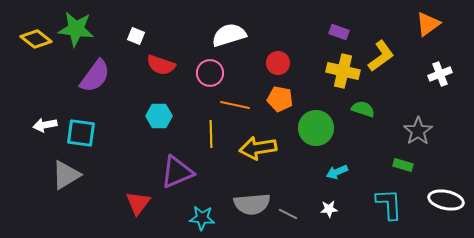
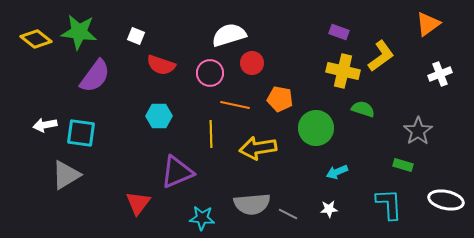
green star: moved 3 px right, 3 px down
red circle: moved 26 px left
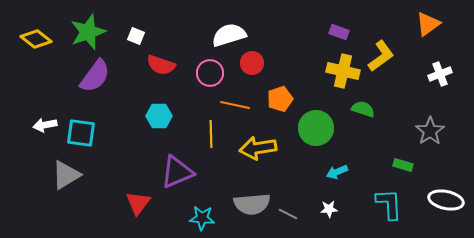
green star: moved 9 px right; rotated 27 degrees counterclockwise
orange pentagon: rotated 30 degrees counterclockwise
gray star: moved 12 px right
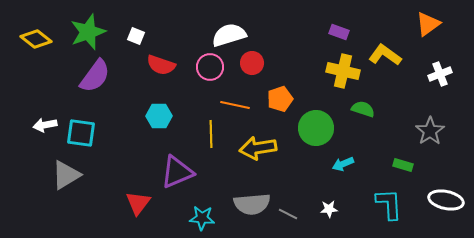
yellow L-shape: moved 4 px right, 1 px up; rotated 108 degrees counterclockwise
pink circle: moved 6 px up
cyan arrow: moved 6 px right, 8 px up
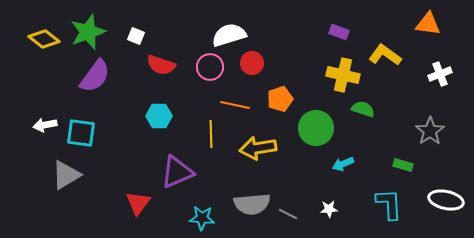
orange triangle: rotated 44 degrees clockwise
yellow diamond: moved 8 px right
yellow cross: moved 4 px down
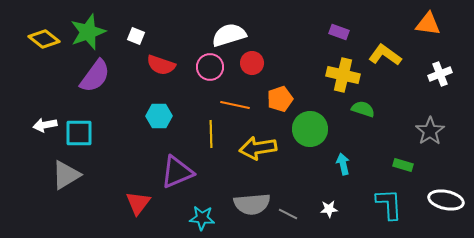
green circle: moved 6 px left, 1 px down
cyan square: moved 2 px left; rotated 8 degrees counterclockwise
cyan arrow: rotated 100 degrees clockwise
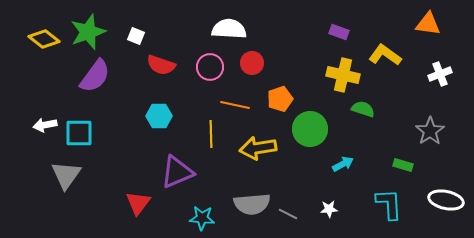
white semicircle: moved 6 px up; rotated 20 degrees clockwise
cyan arrow: rotated 75 degrees clockwise
gray triangle: rotated 24 degrees counterclockwise
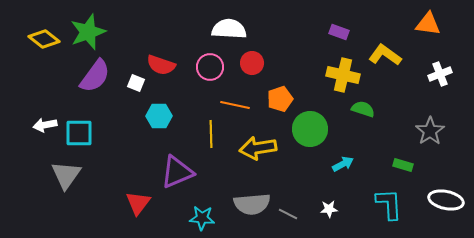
white square: moved 47 px down
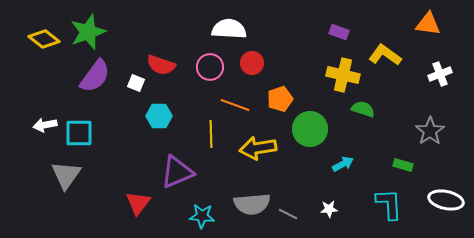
orange line: rotated 8 degrees clockwise
cyan star: moved 2 px up
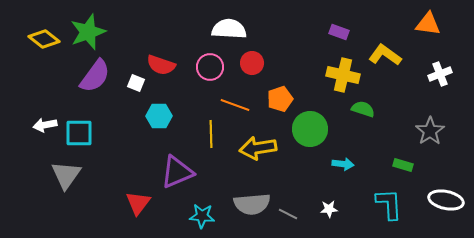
cyan arrow: rotated 35 degrees clockwise
